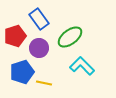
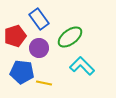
blue pentagon: rotated 25 degrees clockwise
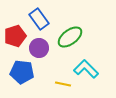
cyan L-shape: moved 4 px right, 3 px down
yellow line: moved 19 px right, 1 px down
